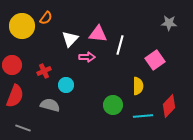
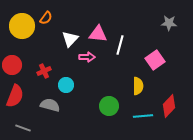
green circle: moved 4 px left, 1 px down
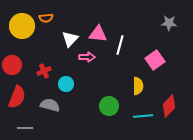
orange semicircle: rotated 48 degrees clockwise
cyan circle: moved 1 px up
red semicircle: moved 2 px right, 1 px down
gray line: moved 2 px right; rotated 21 degrees counterclockwise
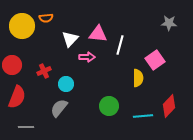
yellow semicircle: moved 8 px up
gray semicircle: moved 9 px right, 3 px down; rotated 66 degrees counterclockwise
gray line: moved 1 px right, 1 px up
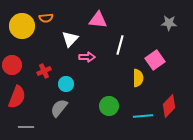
pink triangle: moved 14 px up
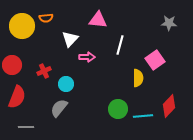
green circle: moved 9 px right, 3 px down
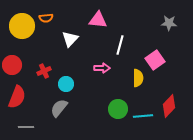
pink arrow: moved 15 px right, 11 px down
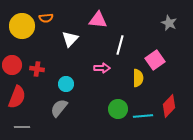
gray star: rotated 21 degrees clockwise
red cross: moved 7 px left, 2 px up; rotated 32 degrees clockwise
gray line: moved 4 px left
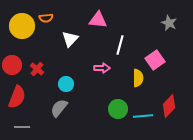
red cross: rotated 32 degrees clockwise
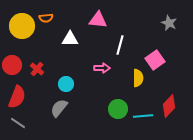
white triangle: rotated 48 degrees clockwise
gray line: moved 4 px left, 4 px up; rotated 35 degrees clockwise
